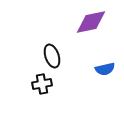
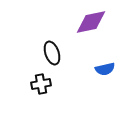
black ellipse: moved 3 px up
black cross: moved 1 px left
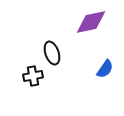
blue semicircle: rotated 42 degrees counterclockwise
black cross: moved 8 px left, 8 px up
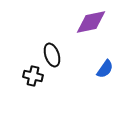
black ellipse: moved 2 px down
black cross: rotated 24 degrees clockwise
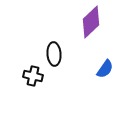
purple diamond: rotated 32 degrees counterclockwise
black ellipse: moved 2 px right, 1 px up; rotated 15 degrees clockwise
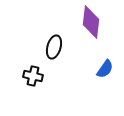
purple diamond: rotated 40 degrees counterclockwise
black ellipse: moved 7 px up; rotated 20 degrees clockwise
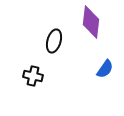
black ellipse: moved 6 px up
